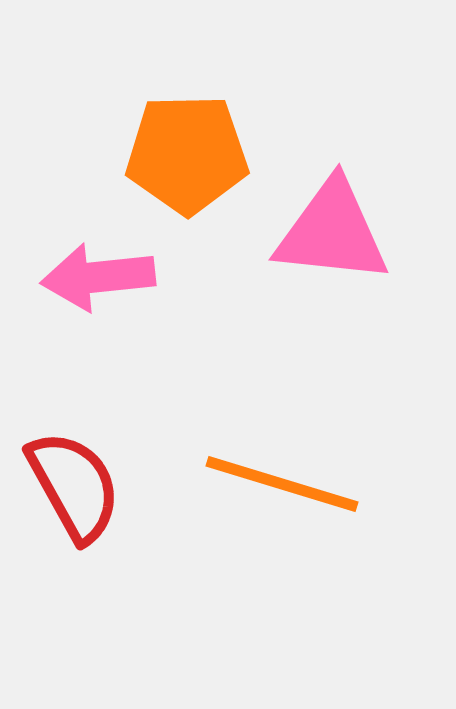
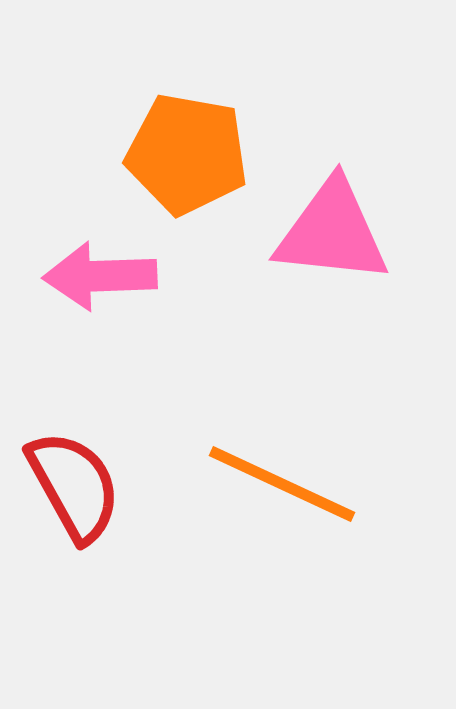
orange pentagon: rotated 11 degrees clockwise
pink arrow: moved 2 px right, 1 px up; rotated 4 degrees clockwise
orange line: rotated 8 degrees clockwise
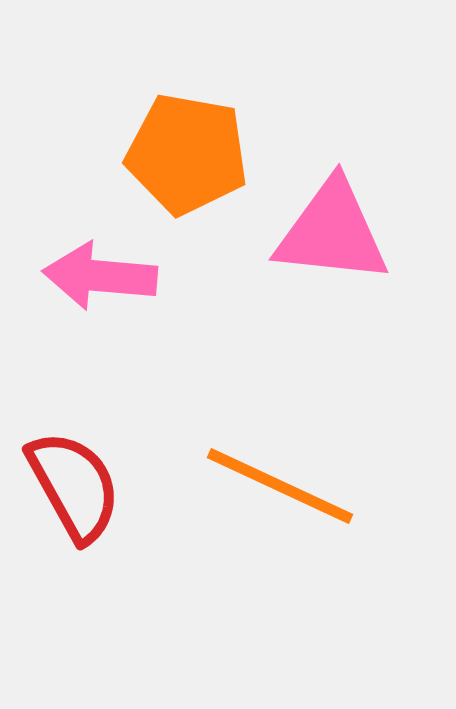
pink arrow: rotated 7 degrees clockwise
orange line: moved 2 px left, 2 px down
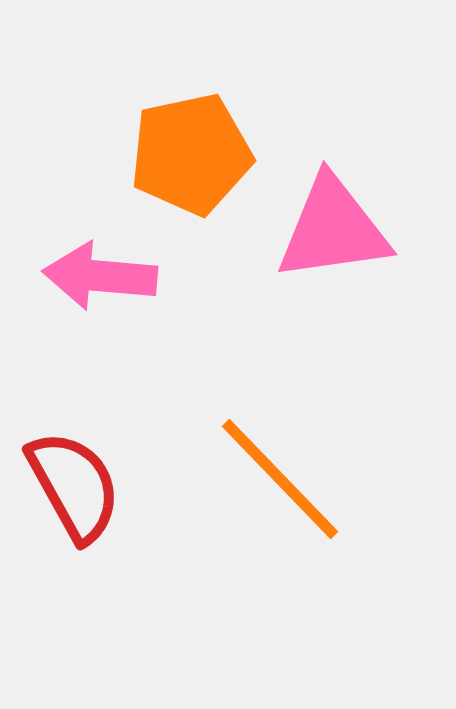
orange pentagon: moved 4 px right; rotated 22 degrees counterclockwise
pink triangle: moved 1 px right, 3 px up; rotated 14 degrees counterclockwise
orange line: moved 7 px up; rotated 21 degrees clockwise
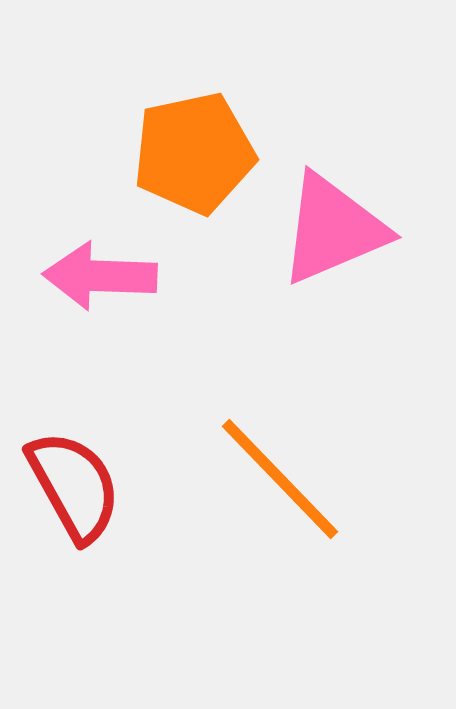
orange pentagon: moved 3 px right, 1 px up
pink triangle: rotated 15 degrees counterclockwise
pink arrow: rotated 3 degrees counterclockwise
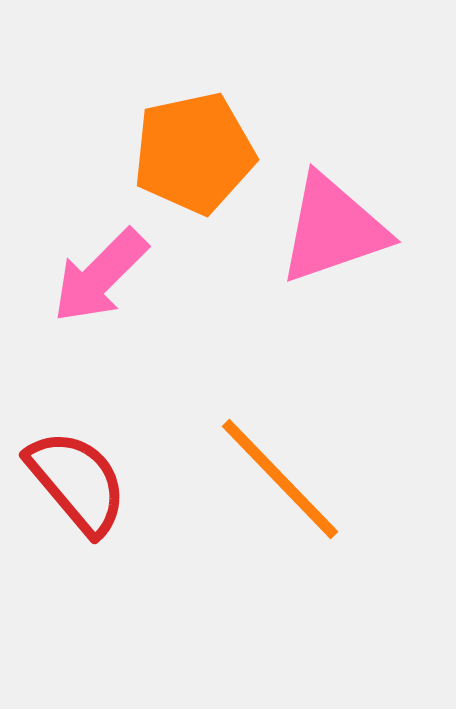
pink triangle: rotated 4 degrees clockwise
pink arrow: rotated 47 degrees counterclockwise
red semicircle: moved 3 px right, 4 px up; rotated 11 degrees counterclockwise
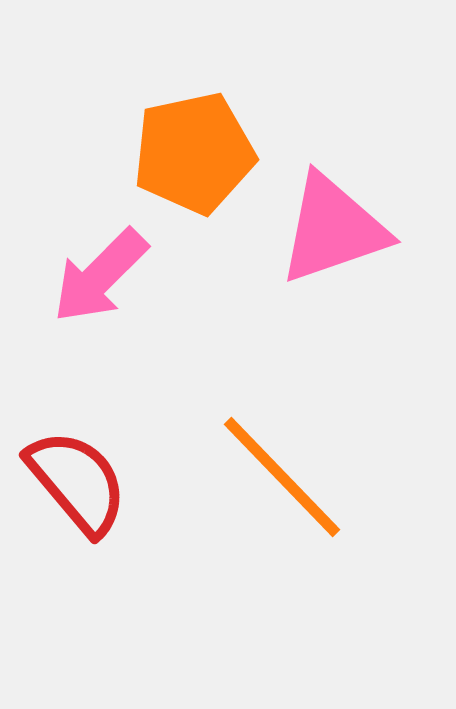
orange line: moved 2 px right, 2 px up
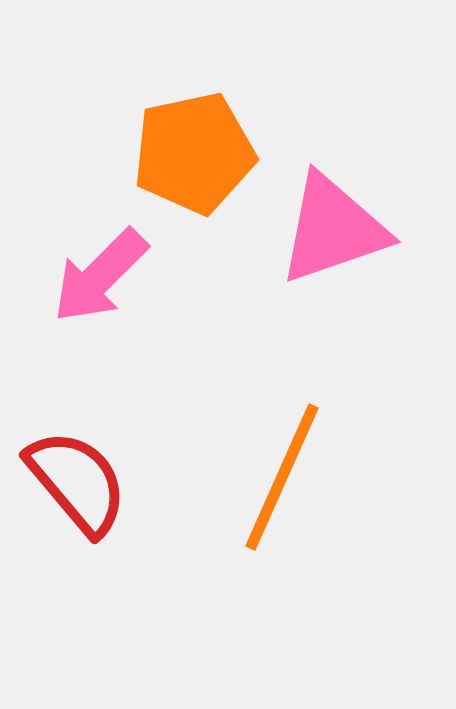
orange line: rotated 68 degrees clockwise
